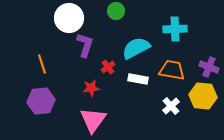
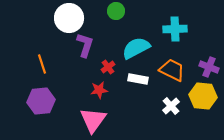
orange trapezoid: rotated 16 degrees clockwise
red star: moved 8 px right, 2 px down
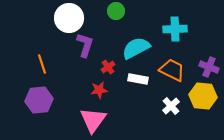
purple hexagon: moved 2 px left, 1 px up
